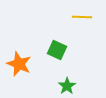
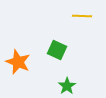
yellow line: moved 1 px up
orange star: moved 1 px left, 2 px up
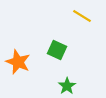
yellow line: rotated 30 degrees clockwise
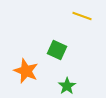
yellow line: rotated 12 degrees counterclockwise
orange star: moved 8 px right, 9 px down
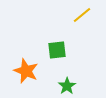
yellow line: moved 1 px up; rotated 60 degrees counterclockwise
green square: rotated 30 degrees counterclockwise
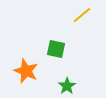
green square: moved 1 px left, 1 px up; rotated 18 degrees clockwise
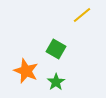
green square: rotated 18 degrees clockwise
green star: moved 11 px left, 4 px up
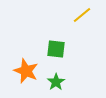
green square: rotated 24 degrees counterclockwise
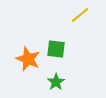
yellow line: moved 2 px left
orange star: moved 2 px right, 12 px up
